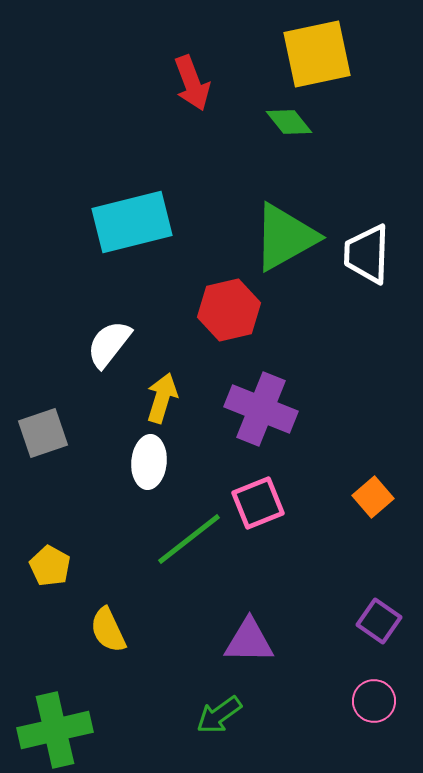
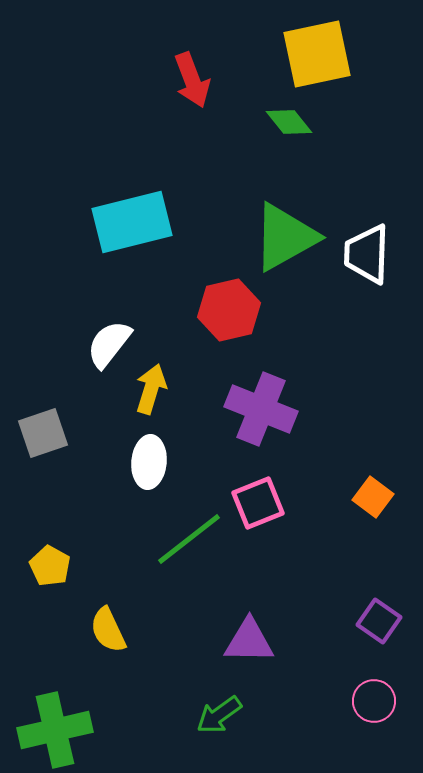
red arrow: moved 3 px up
yellow arrow: moved 11 px left, 9 px up
orange square: rotated 12 degrees counterclockwise
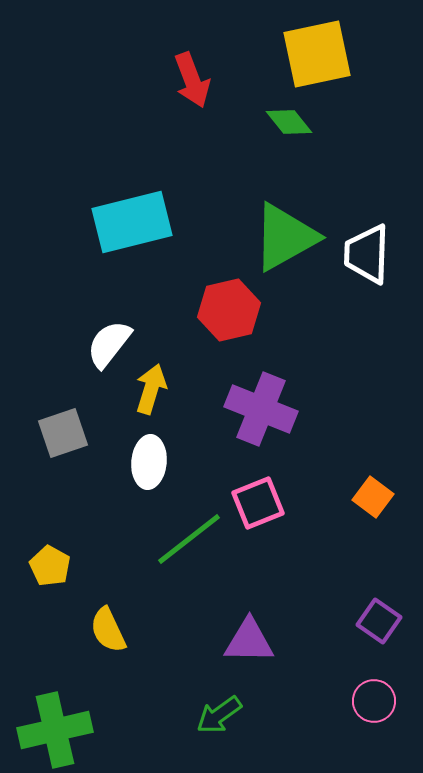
gray square: moved 20 px right
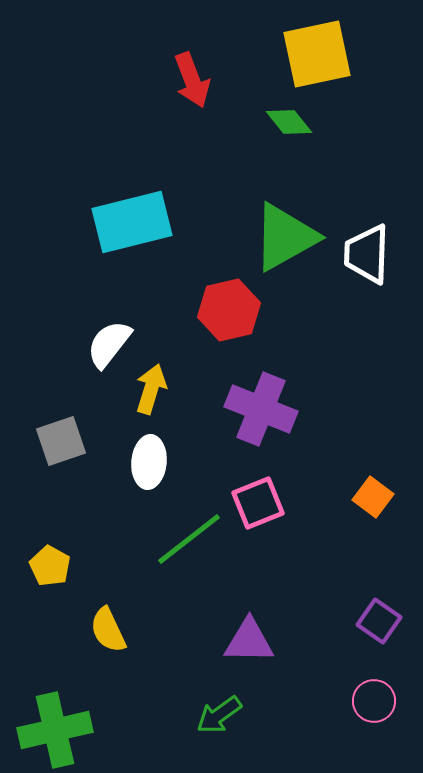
gray square: moved 2 px left, 8 px down
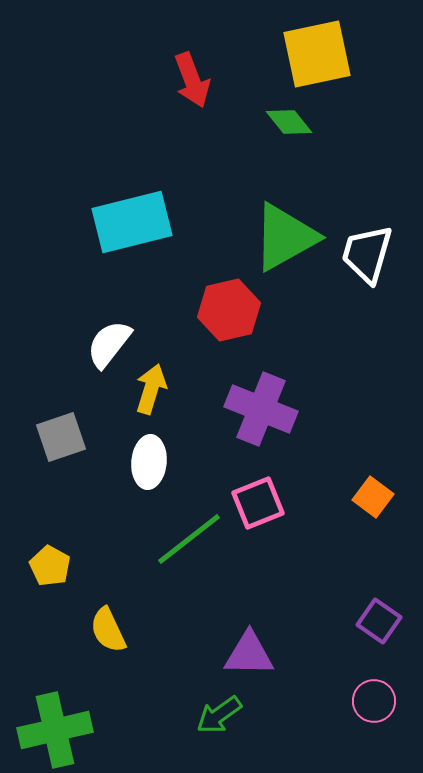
white trapezoid: rotated 14 degrees clockwise
gray square: moved 4 px up
purple triangle: moved 13 px down
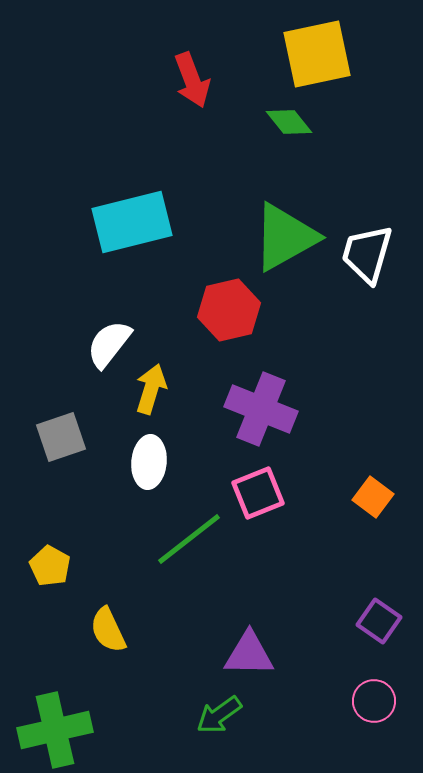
pink square: moved 10 px up
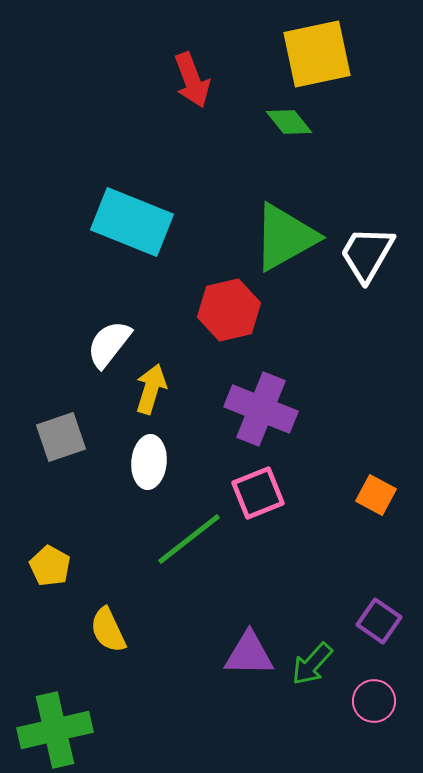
cyan rectangle: rotated 36 degrees clockwise
white trapezoid: rotated 14 degrees clockwise
orange square: moved 3 px right, 2 px up; rotated 9 degrees counterclockwise
green arrow: moved 93 px right, 51 px up; rotated 12 degrees counterclockwise
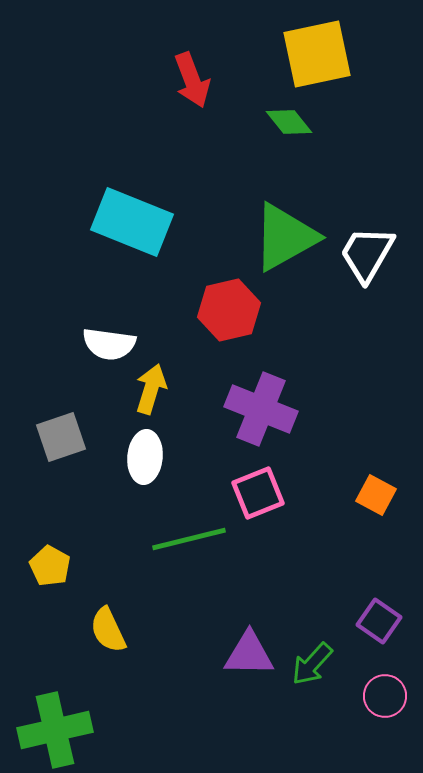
white semicircle: rotated 120 degrees counterclockwise
white ellipse: moved 4 px left, 5 px up
green line: rotated 24 degrees clockwise
pink circle: moved 11 px right, 5 px up
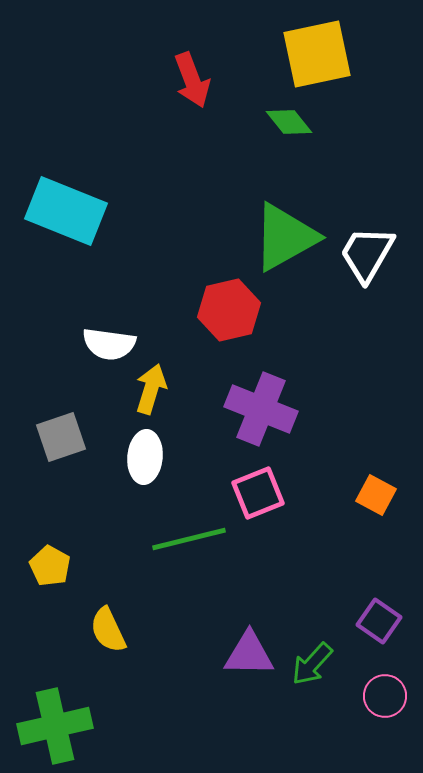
cyan rectangle: moved 66 px left, 11 px up
green cross: moved 4 px up
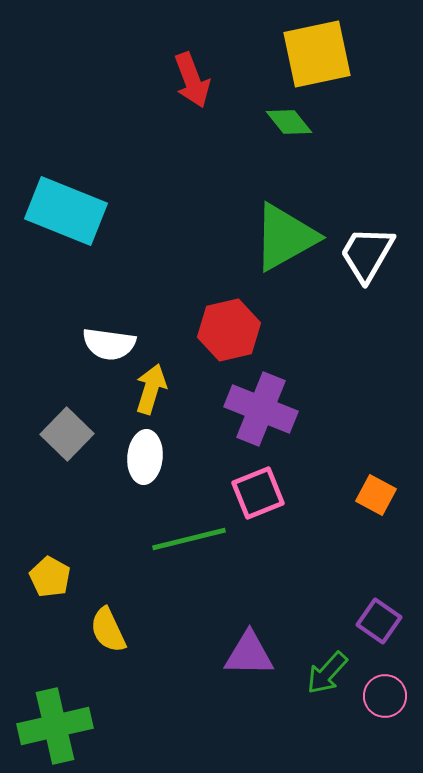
red hexagon: moved 20 px down
gray square: moved 6 px right, 3 px up; rotated 27 degrees counterclockwise
yellow pentagon: moved 11 px down
green arrow: moved 15 px right, 9 px down
